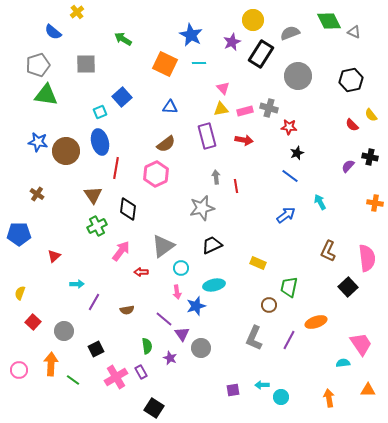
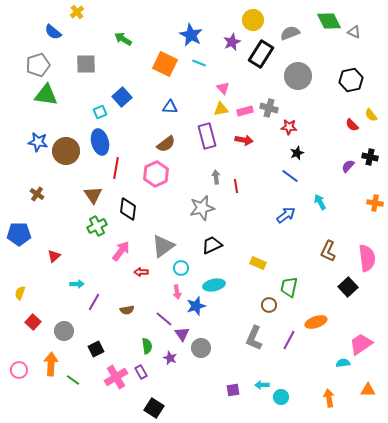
cyan line at (199, 63): rotated 24 degrees clockwise
pink trapezoid at (361, 344): rotated 90 degrees counterclockwise
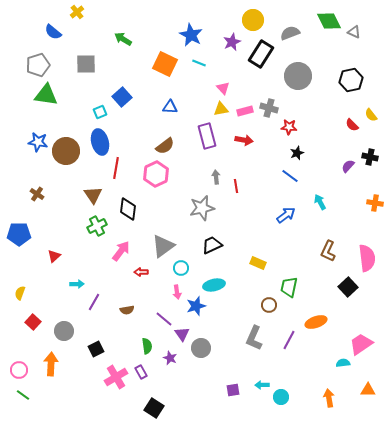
brown semicircle at (166, 144): moved 1 px left, 2 px down
green line at (73, 380): moved 50 px left, 15 px down
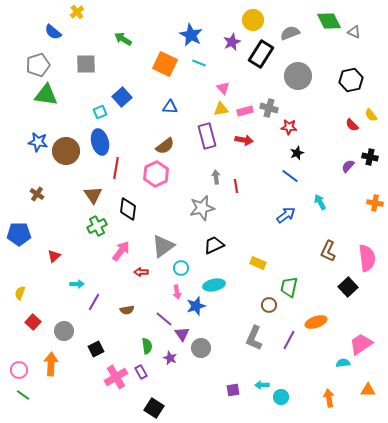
black trapezoid at (212, 245): moved 2 px right
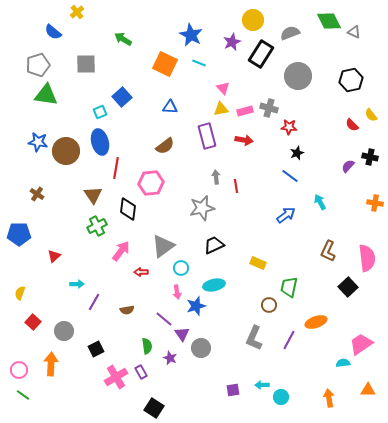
pink hexagon at (156, 174): moved 5 px left, 9 px down; rotated 20 degrees clockwise
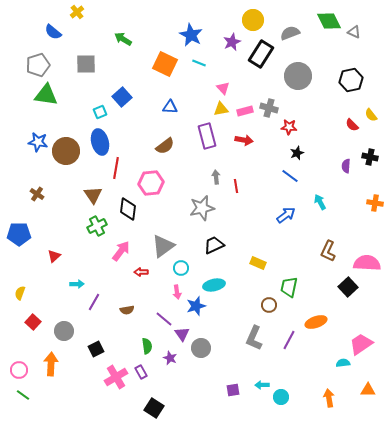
purple semicircle at (348, 166): moved 2 px left; rotated 40 degrees counterclockwise
pink semicircle at (367, 258): moved 5 px down; rotated 80 degrees counterclockwise
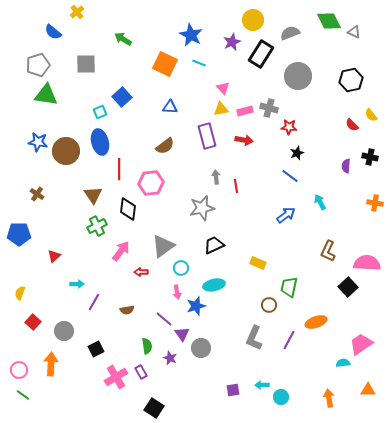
red line at (116, 168): moved 3 px right, 1 px down; rotated 10 degrees counterclockwise
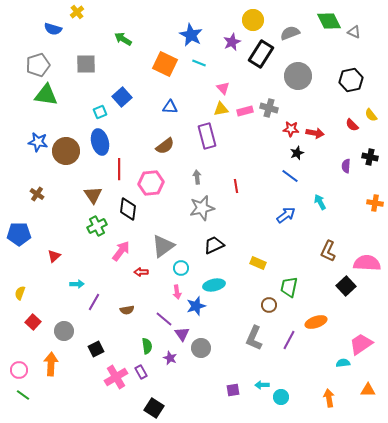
blue semicircle at (53, 32): moved 3 px up; rotated 24 degrees counterclockwise
red star at (289, 127): moved 2 px right, 2 px down
red arrow at (244, 140): moved 71 px right, 7 px up
gray arrow at (216, 177): moved 19 px left
black square at (348, 287): moved 2 px left, 1 px up
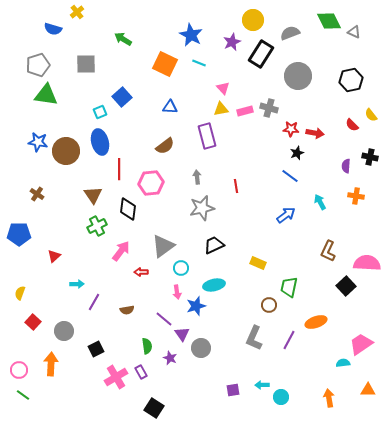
orange cross at (375, 203): moved 19 px left, 7 px up
